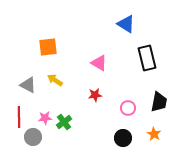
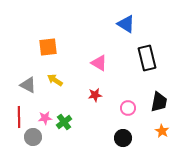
orange star: moved 8 px right, 3 px up
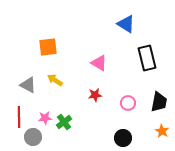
pink circle: moved 5 px up
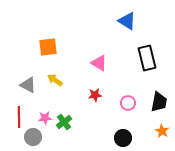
blue triangle: moved 1 px right, 3 px up
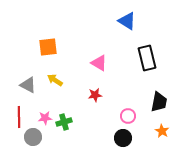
pink circle: moved 13 px down
green cross: rotated 21 degrees clockwise
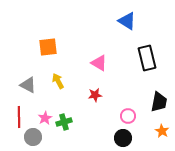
yellow arrow: moved 3 px right, 1 px down; rotated 28 degrees clockwise
pink star: rotated 24 degrees counterclockwise
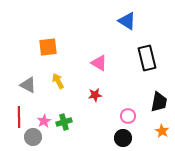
pink star: moved 1 px left, 3 px down
